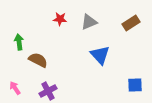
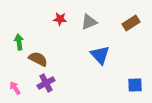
brown semicircle: moved 1 px up
purple cross: moved 2 px left, 8 px up
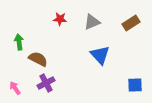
gray triangle: moved 3 px right
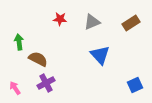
blue square: rotated 21 degrees counterclockwise
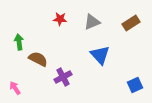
purple cross: moved 17 px right, 6 px up
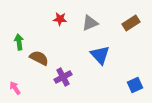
gray triangle: moved 2 px left, 1 px down
brown semicircle: moved 1 px right, 1 px up
